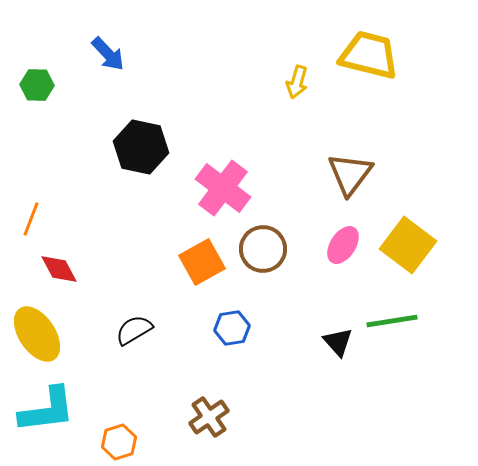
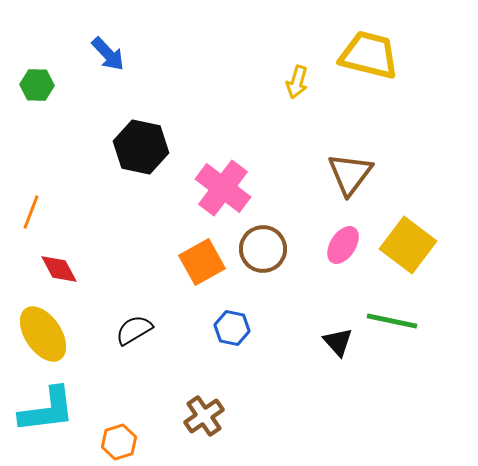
orange line: moved 7 px up
green line: rotated 21 degrees clockwise
blue hexagon: rotated 20 degrees clockwise
yellow ellipse: moved 6 px right
brown cross: moved 5 px left, 1 px up
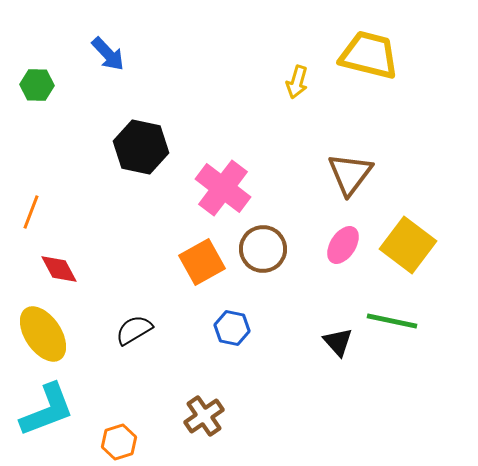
cyan L-shape: rotated 14 degrees counterclockwise
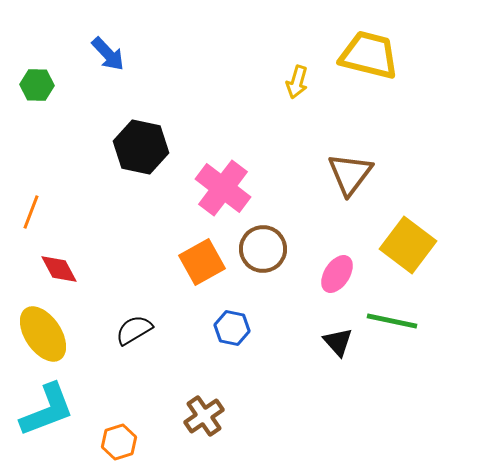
pink ellipse: moved 6 px left, 29 px down
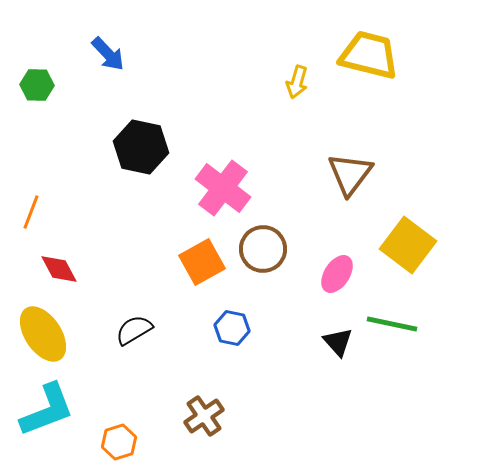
green line: moved 3 px down
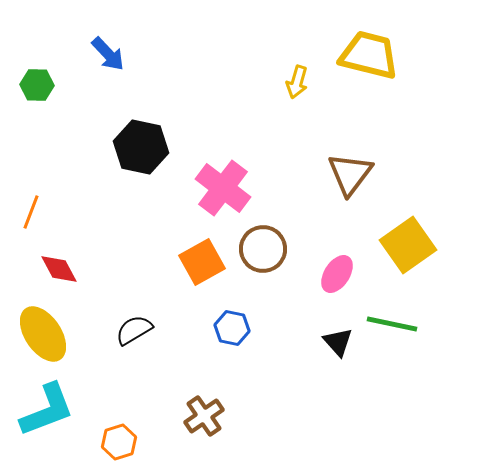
yellow square: rotated 18 degrees clockwise
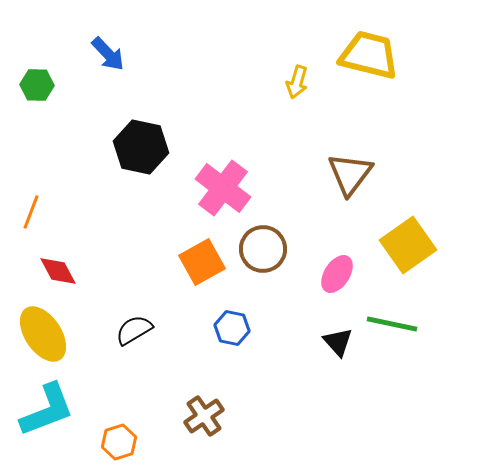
red diamond: moved 1 px left, 2 px down
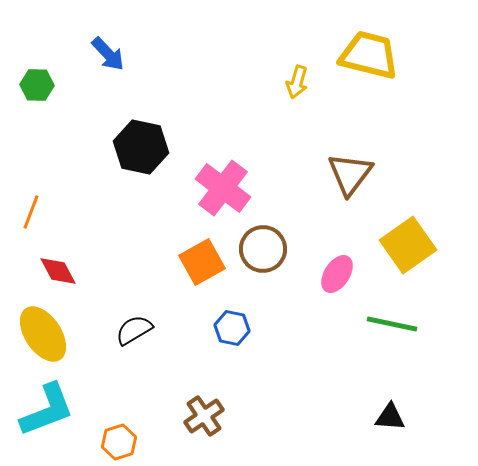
black triangle: moved 52 px right, 75 px down; rotated 44 degrees counterclockwise
